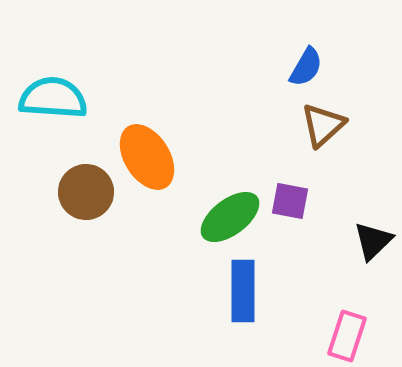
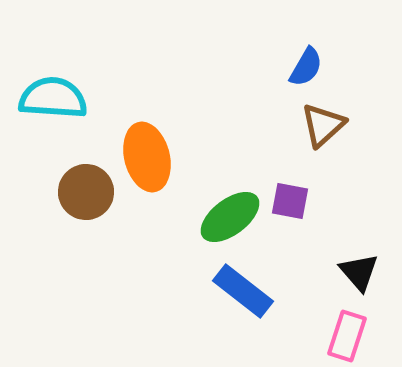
orange ellipse: rotated 18 degrees clockwise
black triangle: moved 14 px left, 31 px down; rotated 27 degrees counterclockwise
blue rectangle: rotated 52 degrees counterclockwise
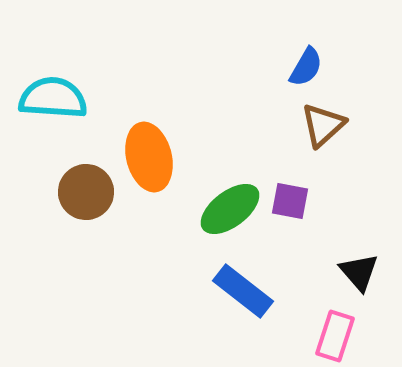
orange ellipse: moved 2 px right
green ellipse: moved 8 px up
pink rectangle: moved 12 px left
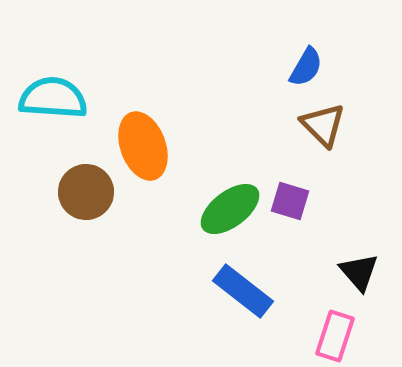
brown triangle: rotated 33 degrees counterclockwise
orange ellipse: moved 6 px left, 11 px up; rotated 6 degrees counterclockwise
purple square: rotated 6 degrees clockwise
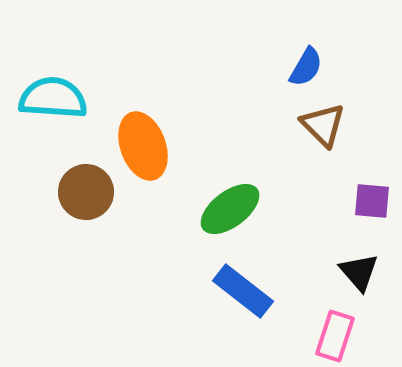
purple square: moved 82 px right; rotated 12 degrees counterclockwise
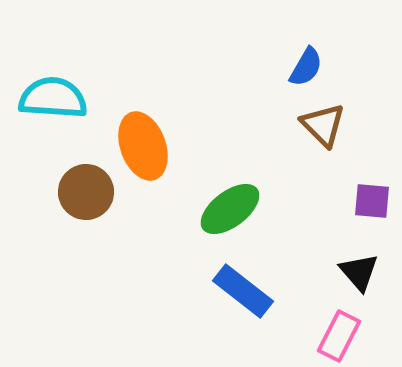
pink rectangle: moved 4 px right; rotated 9 degrees clockwise
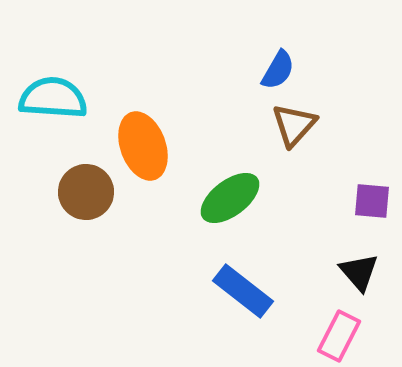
blue semicircle: moved 28 px left, 3 px down
brown triangle: moved 29 px left; rotated 27 degrees clockwise
green ellipse: moved 11 px up
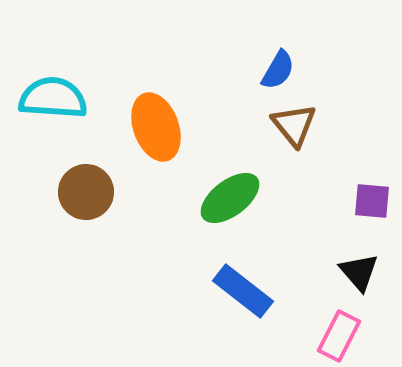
brown triangle: rotated 21 degrees counterclockwise
orange ellipse: moved 13 px right, 19 px up
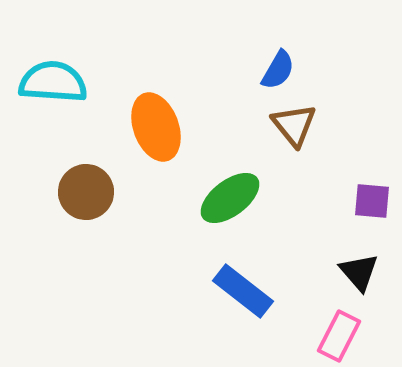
cyan semicircle: moved 16 px up
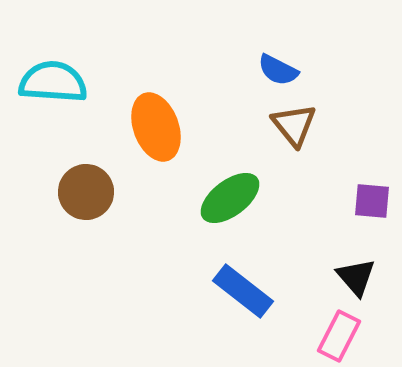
blue semicircle: rotated 87 degrees clockwise
black triangle: moved 3 px left, 5 px down
